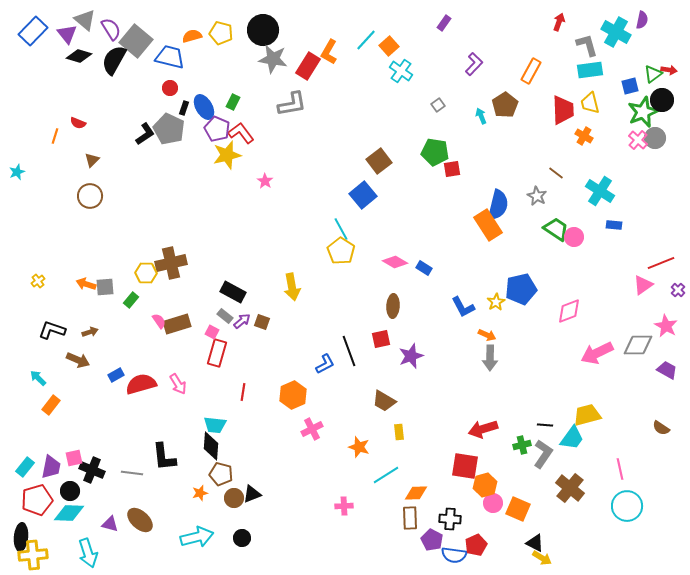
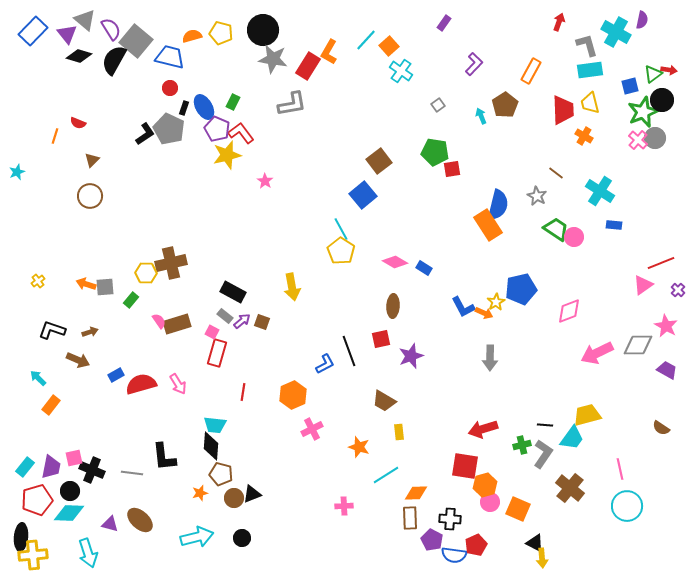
orange arrow at (487, 335): moved 3 px left, 22 px up
pink circle at (493, 503): moved 3 px left, 1 px up
yellow arrow at (542, 558): rotated 54 degrees clockwise
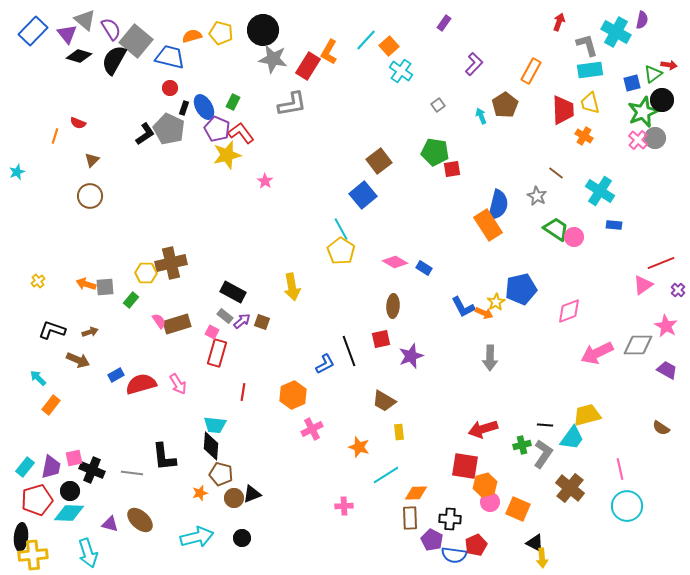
red arrow at (669, 70): moved 5 px up
blue square at (630, 86): moved 2 px right, 3 px up
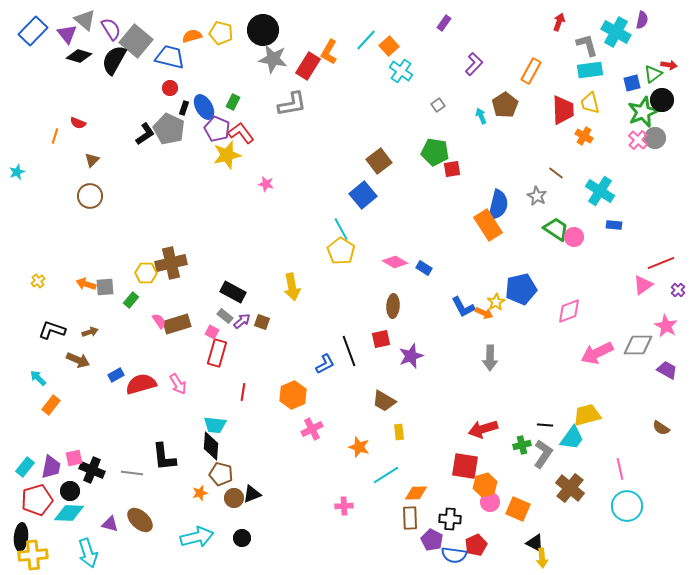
pink star at (265, 181): moved 1 px right, 3 px down; rotated 21 degrees counterclockwise
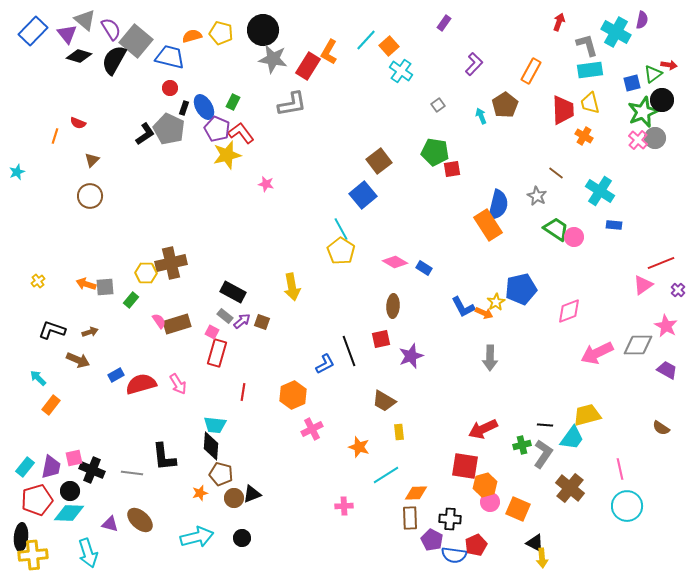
red arrow at (483, 429): rotated 8 degrees counterclockwise
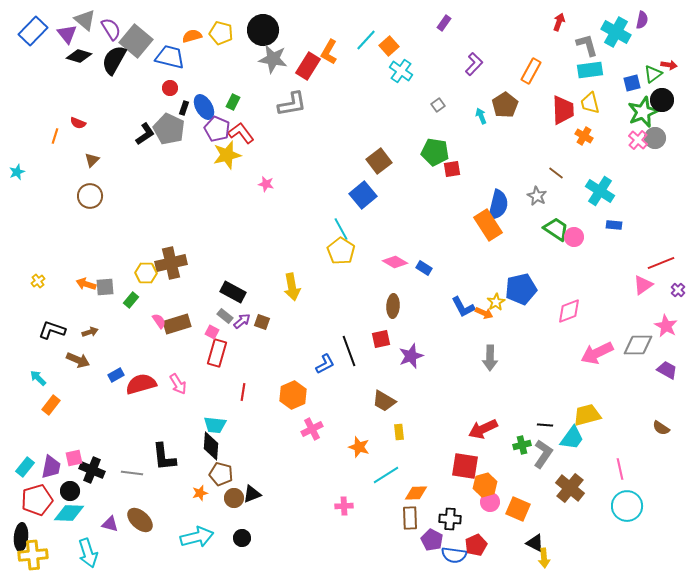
yellow arrow at (542, 558): moved 2 px right
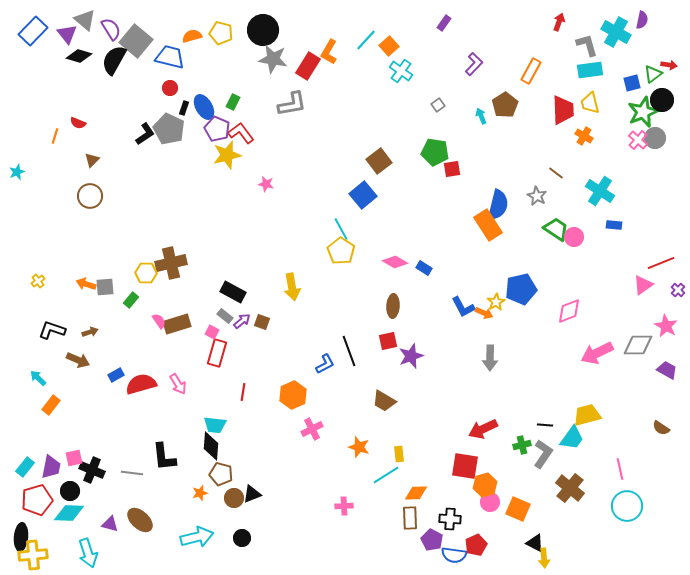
red square at (381, 339): moved 7 px right, 2 px down
yellow rectangle at (399, 432): moved 22 px down
